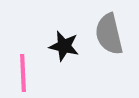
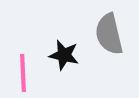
black star: moved 9 px down
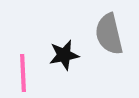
black star: rotated 24 degrees counterclockwise
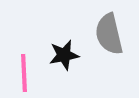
pink line: moved 1 px right
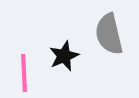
black star: moved 1 px down; rotated 12 degrees counterclockwise
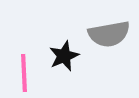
gray semicircle: rotated 87 degrees counterclockwise
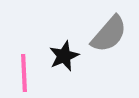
gray semicircle: rotated 39 degrees counterclockwise
